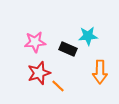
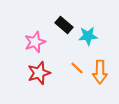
pink star: rotated 15 degrees counterclockwise
black rectangle: moved 4 px left, 24 px up; rotated 18 degrees clockwise
orange line: moved 19 px right, 18 px up
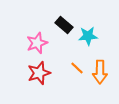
pink star: moved 2 px right, 1 px down
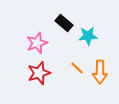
black rectangle: moved 2 px up
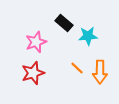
pink star: moved 1 px left, 1 px up
red star: moved 6 px left
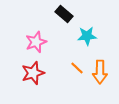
black rectangle: moved 9 px up
cyan star: moved 1 px left
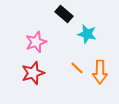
cyan star: moved 2 px up; rotated 18 degrees clockwise
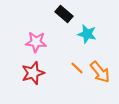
pink star: rotated 25 degrees clockwise
orange arrow: rotated 40 degrees counterclockwise
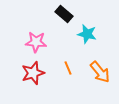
orange line: moved 9 px left; rotated 24 degrees clockwise
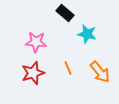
black rectangle: moved 1 px right, 1 px up
